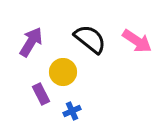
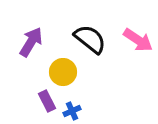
pink arrow: moved 1 px right, 1 px up
purple rectangle: moved 6 px right, 7 px down
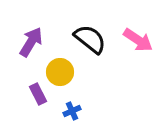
yellow circle: moved 3 px left
purple rectangle: moved 9 px left, 7 px up
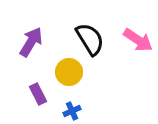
black semicircle: rotated 20 degrees clockwise
yellow circle: moved 9 px right
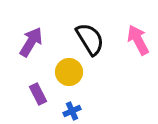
pink arrow: rotated 152 degrees counterclockwise
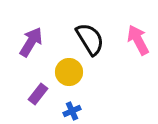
purple rectangle: rotated 65 degrees clockwise
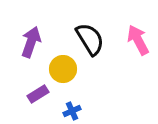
purple arrow: rotated 12 degrees counterclockwise
yellow circle: moved 6 px left, 3 px up
purple rectangle: rotated 20 degrees clockwise
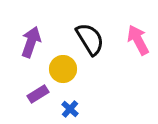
blue cross: moved 2 px left, 2 px up; rotated 24 degrees counterclockwise
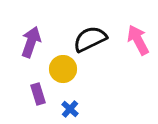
black semicircle: rotated 84 degrees counterclockwise
purple rectangle: rotated 75 degrees counterclockwise
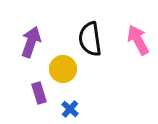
black semicircle: rotated 72 degrees counterclockwise
purple rectangle: moved 1 px right, 1 px up
